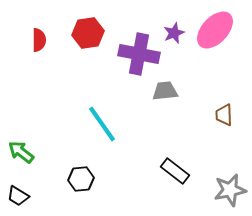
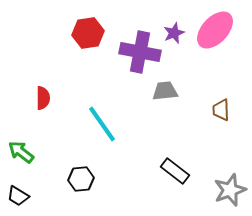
red semicircle: moved 4 px right, 58 px down
purple cross: moved 1 px right, 2 px up
brown trapezoid: moved 3 px left, 5 px up
gray star: rotated 8 degrees counterclockwise
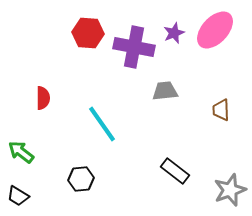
red hexagon: rotated 12 degrees clockwise
purple cross: moved 6 px left, 5 px up
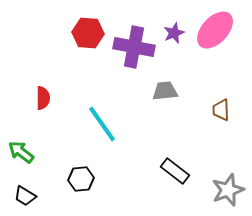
gray star: moved 2 px left
black trapezoid: moved 7 px right
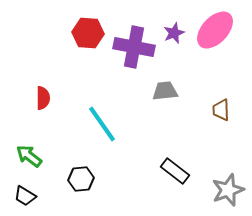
green arrow: moved 8 px right, 4 px down
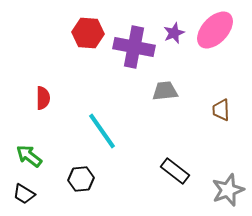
cyan line: moved 7 px down
black trapezoid: moved 1 px left, 2 px up
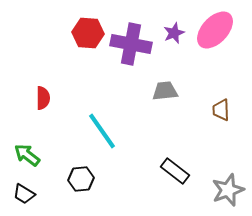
purple cross: moved 3 px left, 3 px up
green arrow: moved 2 px left, 1 px up
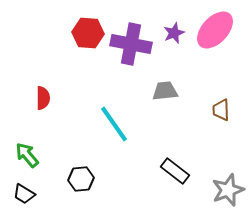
cyan line: moved 12 px right, 7 px up
green arrow: rotated 12 degrees clockwise
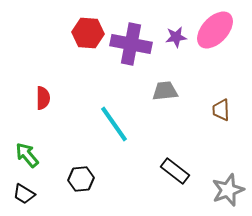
purple star: moved 2 px right, 4 px down; rotated 15 degrees clockwise
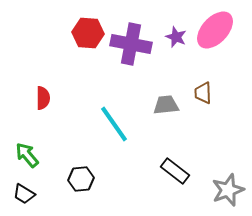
purple star: rotated 30 degrees clockwise
gray trapezoid: moved 1 px right, 14 px down
brown trapezoid: moved 18 px left, 17 px up
